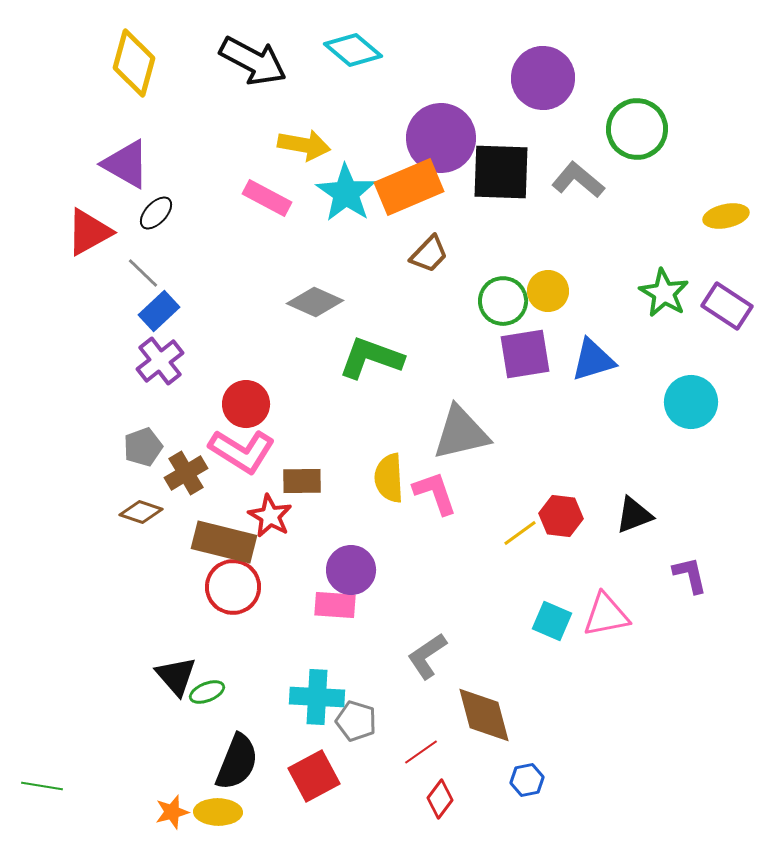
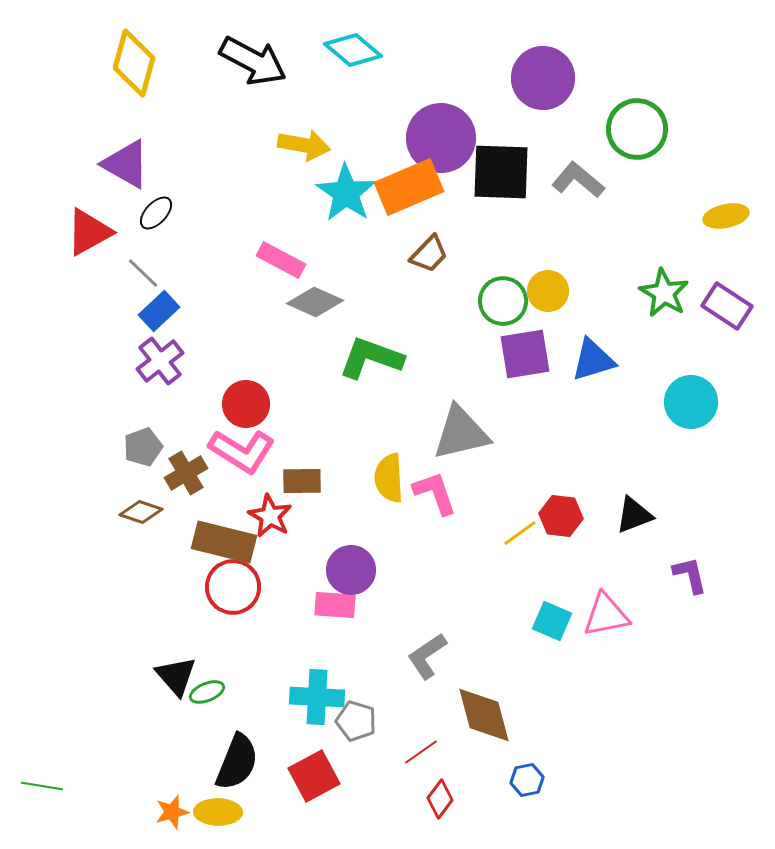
pink rectangle at (267, 198): moved 14 px right, 62 px down
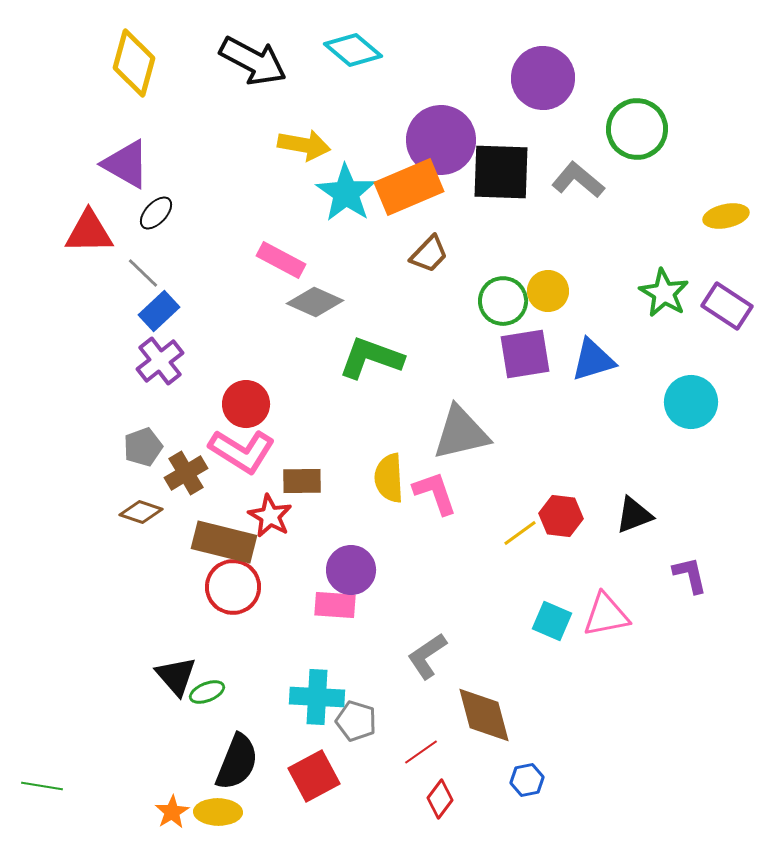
purple circle at (441, 138): moved 2 px down
red triangle at (89, 232): rotated 28 degrees clockwise
orange star at (172, 812): rotated 16 degrees counterclockwise
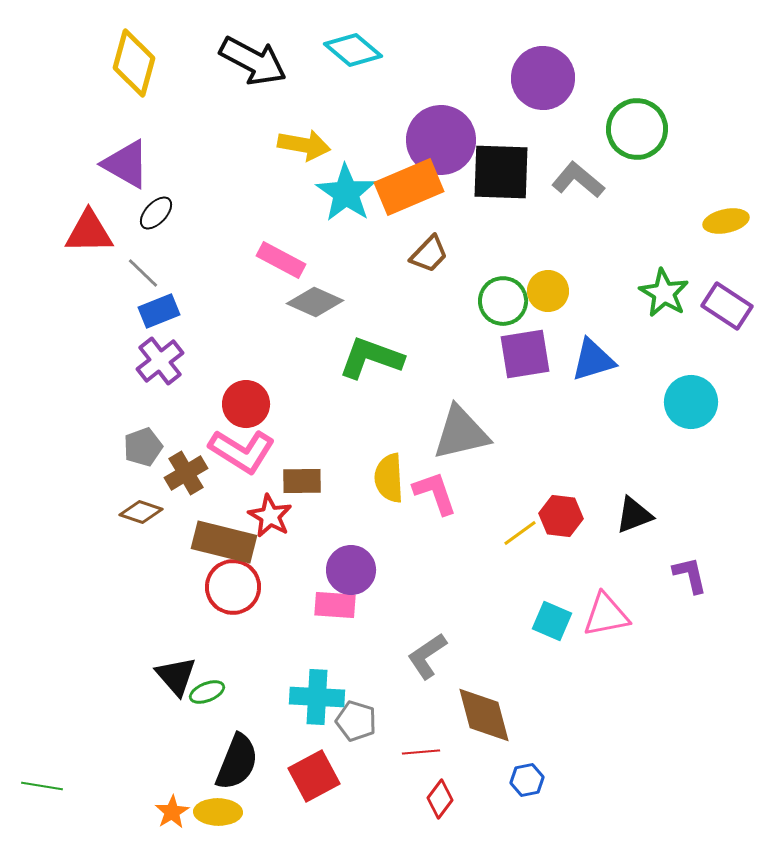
yellow ellipse at (726, 216): moved 5 px down
blue rectangle at (159, 311): rotated 21 degrees clockwise
red line at (421, 752): rotated 30 degrees clockwise
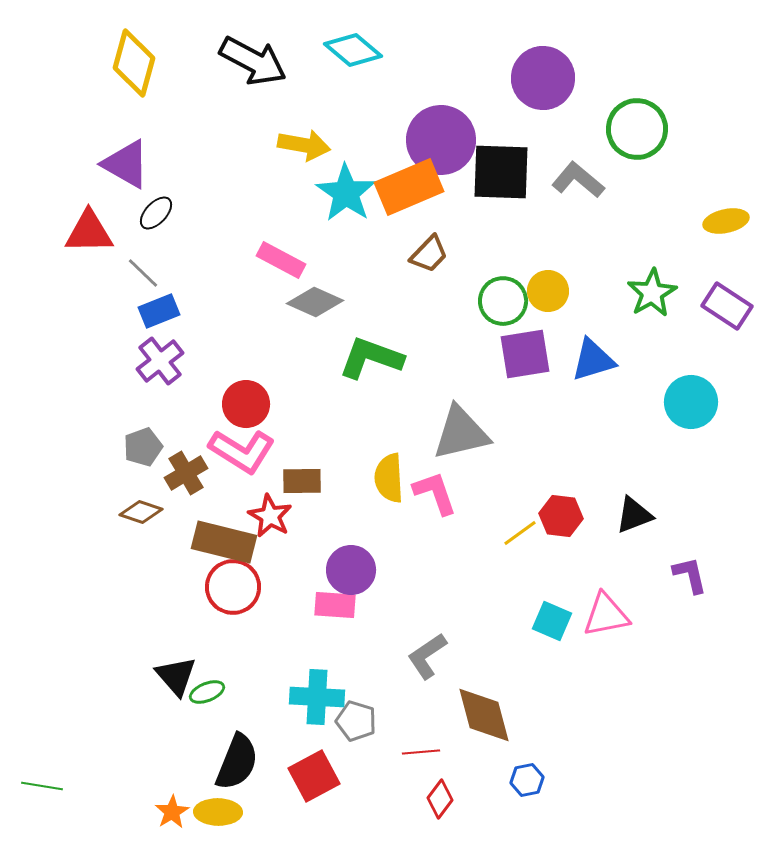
green star at (664, 293): moved 12 px left; rotated 12 degrees clockwise
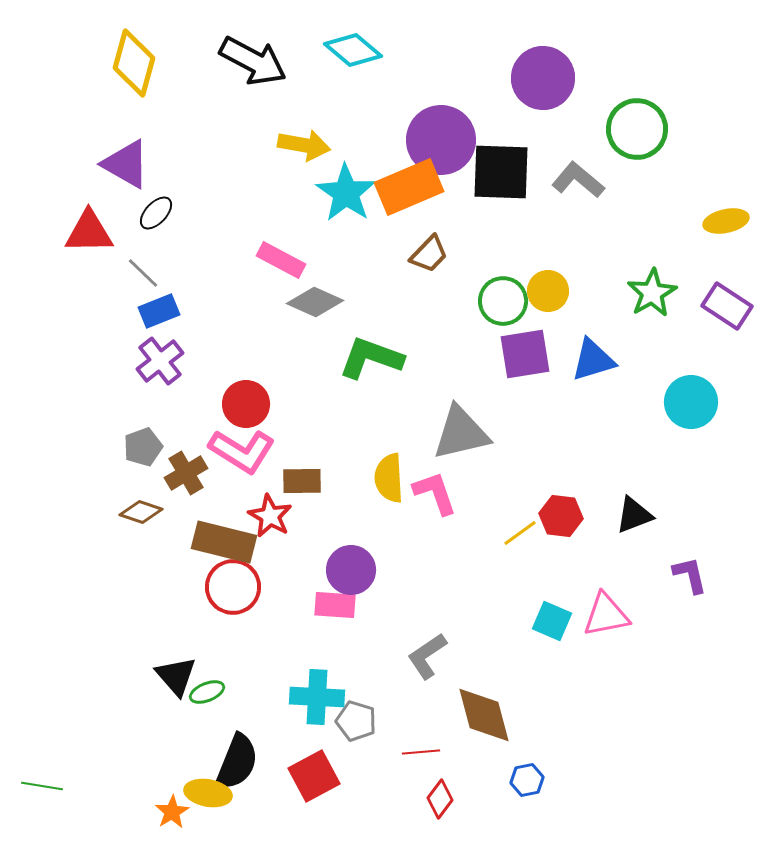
yellow ellipse at (218, 812): moved 10 px left, 19 px up; rotated 9 degrees clockwise
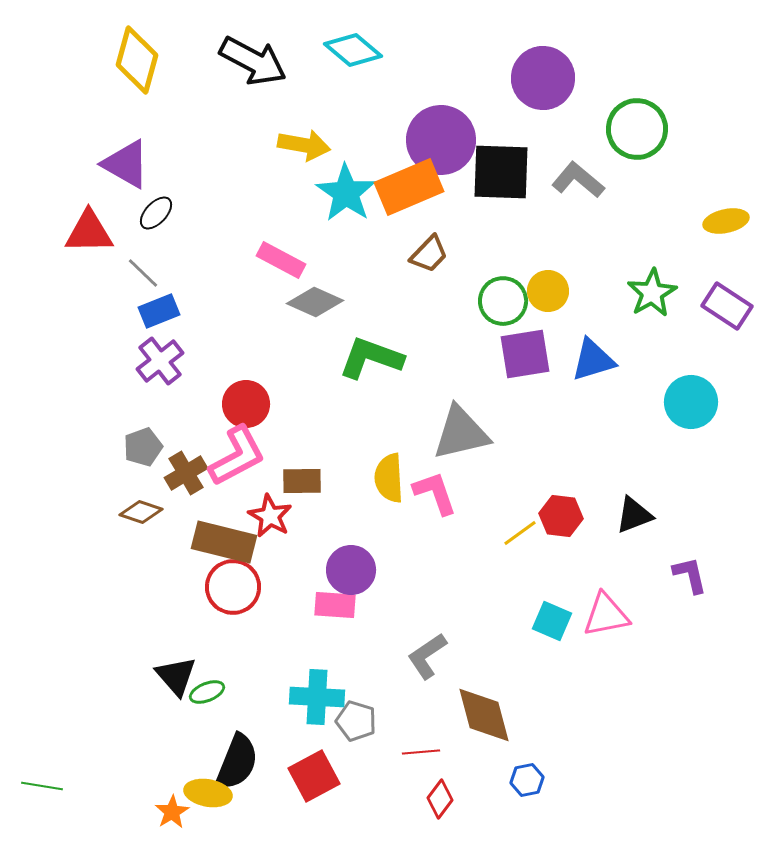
yellow diamond at (134, 63): moved 3 px right, 3 px up
pink L-shape at (242, 451): moved 5 px left, 5 px down; rotated 60 degrees counterclockwise
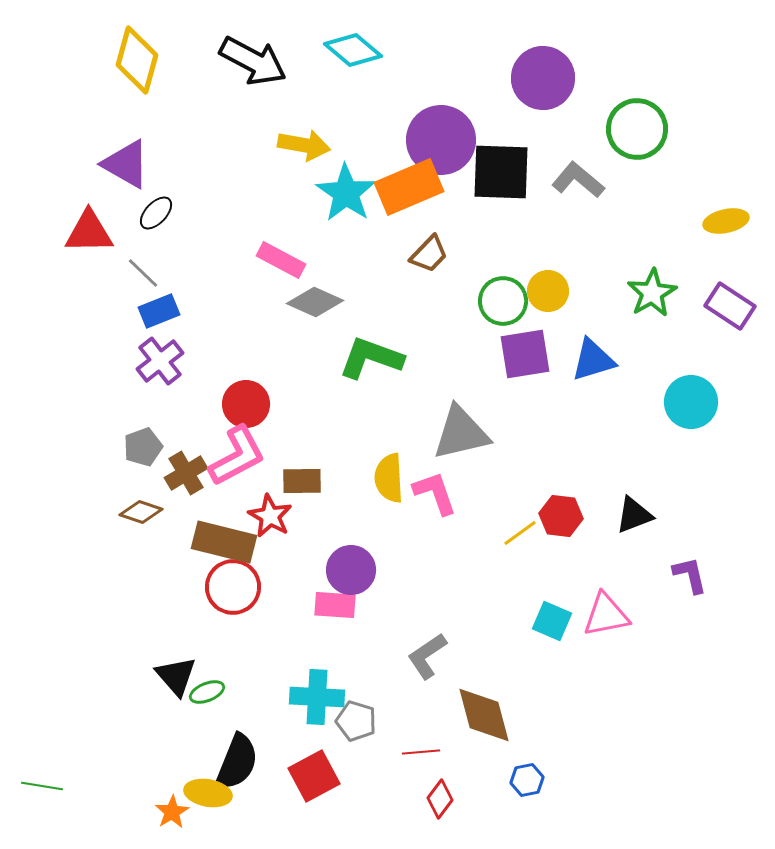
purple rectangle at (727, 306): moved 3 px right
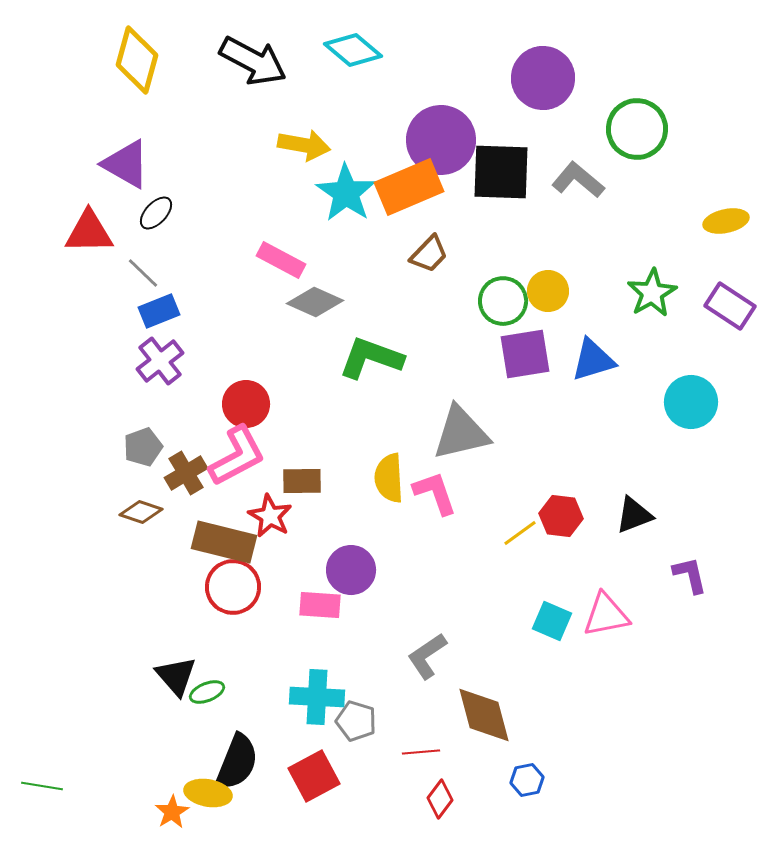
pink rectangle at (335, 605): moved 15 px left
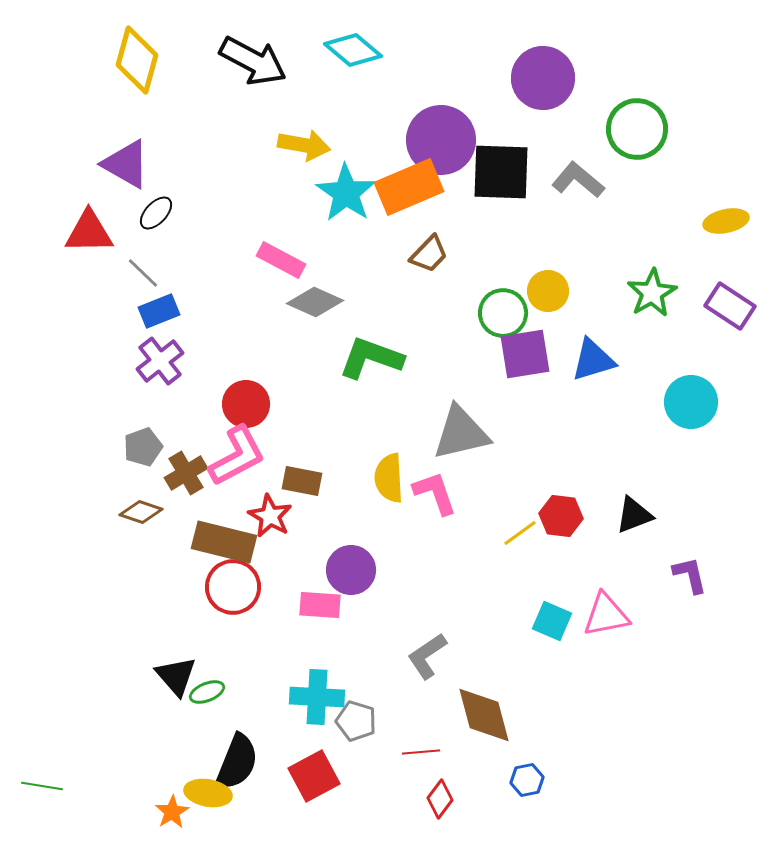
green circle at (503, 301): moved 12 px down
brown rectangle at (302, 481): rotated 12 degrees clockwise
